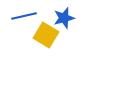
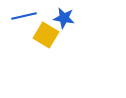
blue star: rotated 25 degrees clockwise
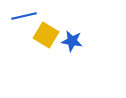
blue star: moved 8 px right, 23 px down
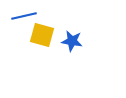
yellow square: moved 4 px left; rotated 15 degrees counterclockwise
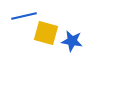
yellow square: moved 4 px right, 2 px up
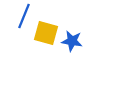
blue line: rotated 55 degrees counterclockwise
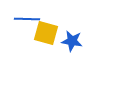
blue line: moved 3 px right, 3 px down; rotated 70 degrees clockwise
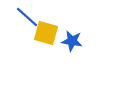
blue line: moved 2 px up; rotated 40 degrees clockwise
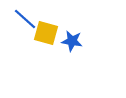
blue line: moved 2 px left, 2 px down
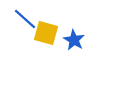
blue star: moved 2 px right, 1 px up; rotated 20 degrees clockwise
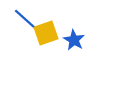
yellow square: rotated 35 degrees counterclockwise
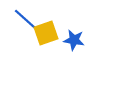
blue star: rotated 20 degrees counterclockwise
